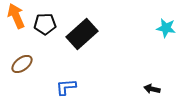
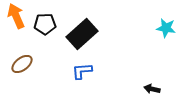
blue L-shape: moved 16 px right, 16 px up
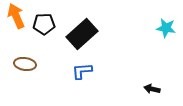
black pentagon: moved 1 px left
brown ellipse: moved 3 px right; rotated 45 degrees clockwise
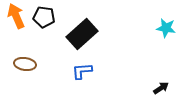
black pentagon: moved 7 px up; rotated 10 degrees clockwise
black arrow: moved 9 px right, 1 px up; rotated 133 degrees clockwise
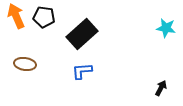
black arrow: rotated 28 degrees counterclockwise
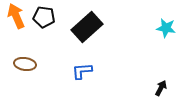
black rectangle: moved 5 px right, 7 px up
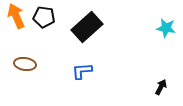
black arrow: moved 1 px up
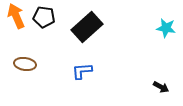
black arrow: rotated 91 degrees clockwise
